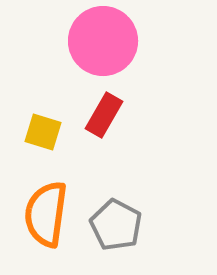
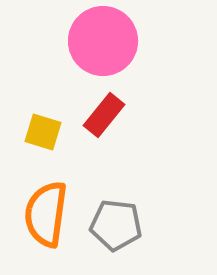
red rectangle: rotated 9 degrees clockwise
gray pentagon: rotated 21 degrees counterclockwise
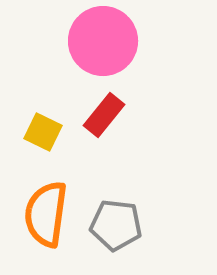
yellow square: rotated 9 degrees clockwise
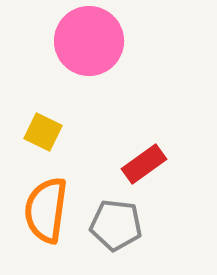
pink circle: moved 14 px left
red rectangle: moved 40 px right, 49 px down; rotated 15 degrees clockwise
orange semicircle: moved 4 px up
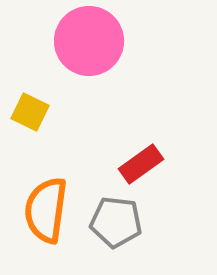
yellow square: moved 13 px left, 20 px up
red rectangle: moved 3 px left
gray pentagon: moved 3 px up
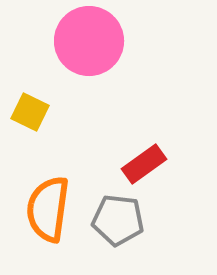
red rectangle: moved 3 px right
orange semicircle: moved 2 px right, 1 px up
gray pentagon: moved 2 px right, 2 px up
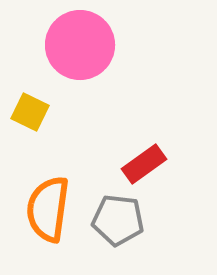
pink circle: moved 9 px left, 4 px down
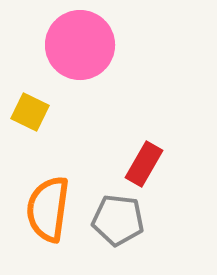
red rectangle: rotated 24 degrees counterclockwise
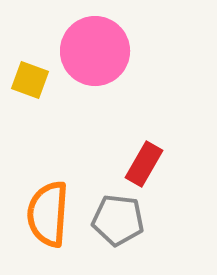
pink circle: moved 15 px right, 6 px down
yellow square: moved 32 px up; rotated 6 degrees counterclockwise
orange semicircle: moved 5 px down; rotated 4 degrees counterclockwise
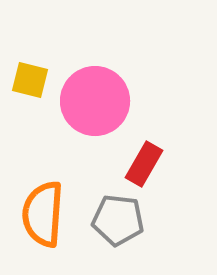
pink circle: moved 50 px down
yellow square: rotated 6 degrees counterclockwise
orange semicircle: moved 5 px left
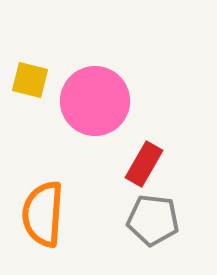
gray pentagon: moved 35 px right
